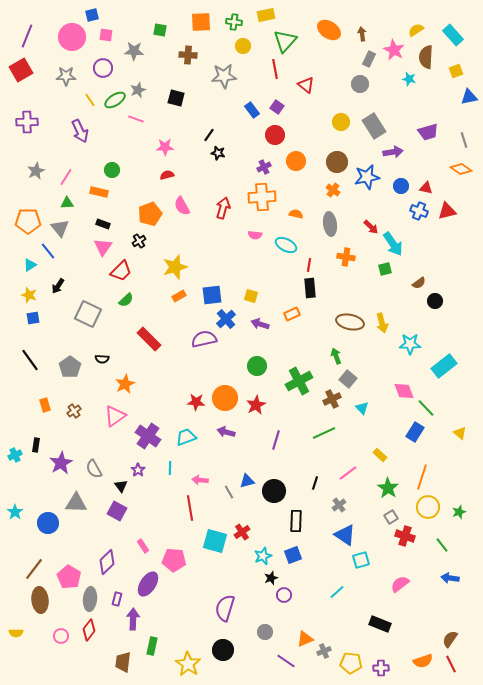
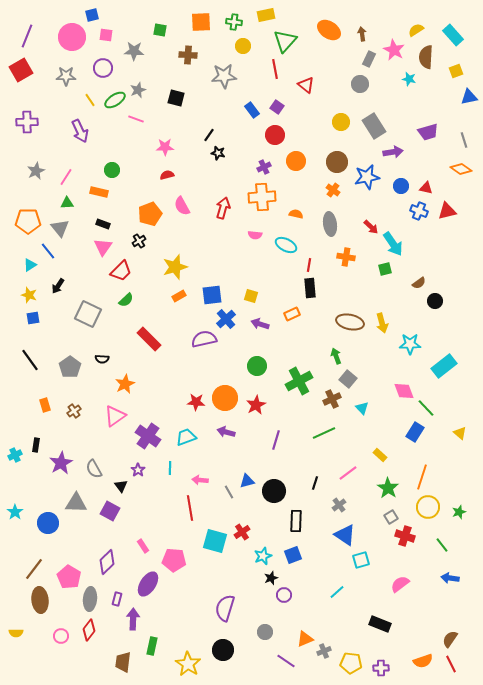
purple square at (117, 511): moved 7 px left
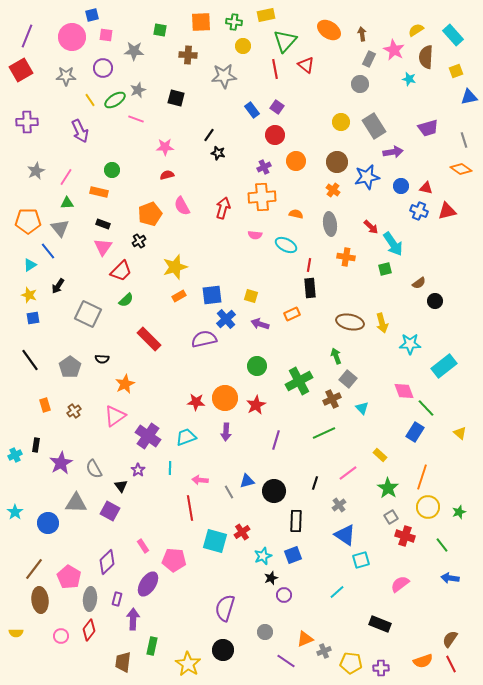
red triangle at (306, 85): moved 20 px up
purple trapezoid at (428, 132): moved 4 px up
purple arrow at (226, 432): rotated 102 degrees counterclockwise
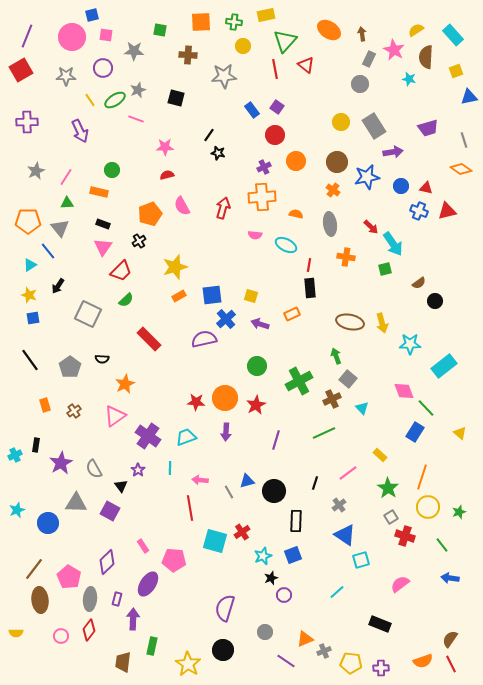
cyan star at (15, 512): moved 2 px right, 2 px up; rotated 14 degrees clockwise
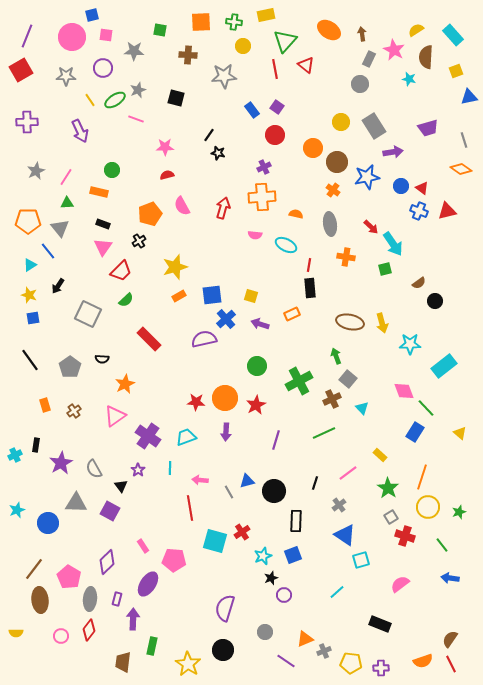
orange circle at (296, 161): moved 17 px right, 13 px up
red triangle at (426, 188): moved 4 px left; rotated 24 degrees clockwise
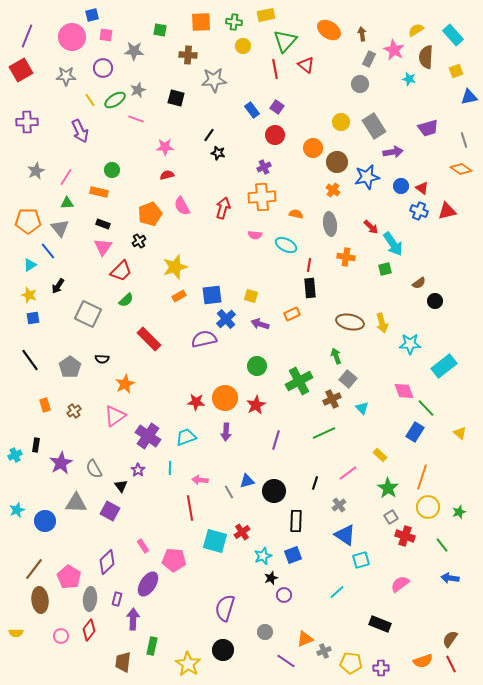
gray star at (224, 76): moved 10 px left, 4 px down
blue circle at (48, 523): moved 3 px left, 2 px up
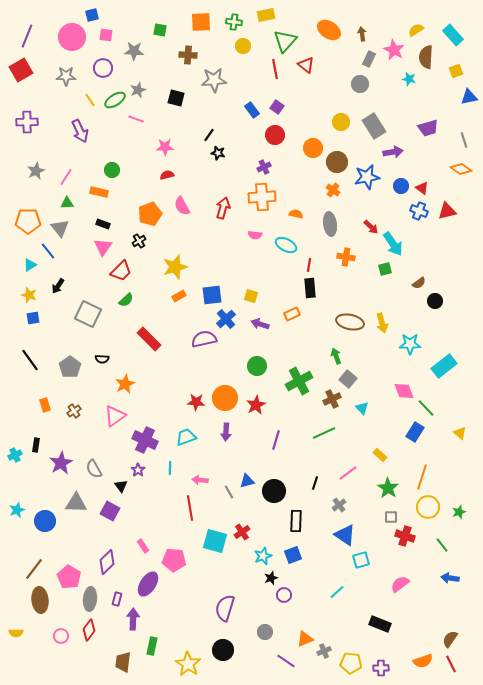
purple cross at (148, 436): moved 3 px left, 4 px down; rotated 10 degrees counterclockwise
gray square at (391, 517): rotated 32 degrees clockwise
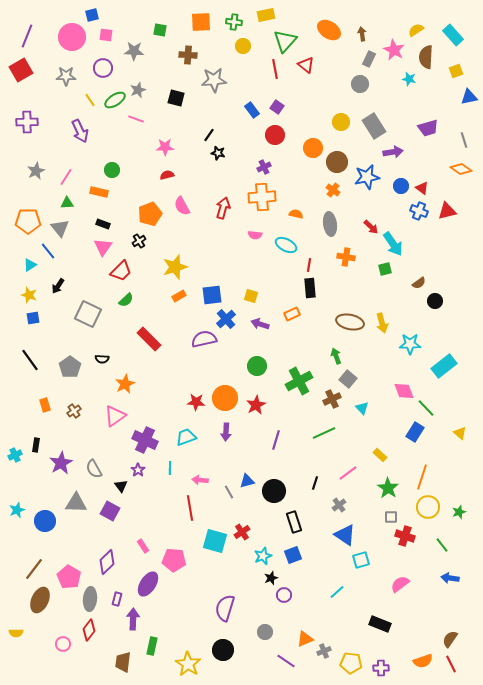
black rectangle at (296, 521): moved 2 px left, 1 px down; rotated 20 degrees counterclockwise
brown ellipse at (40, 600): rotated 30 degrees clockwise
pink circle at (61, 636): moved 2 px right, 8 px down
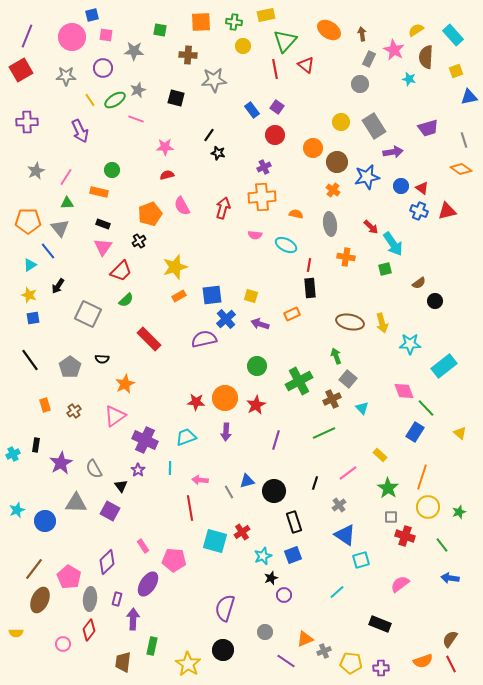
cyan cross at (15, 455): moved 2 px left, 1 px up
